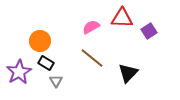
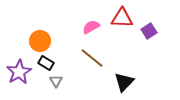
black triangle: moved 4 px left, 9 px down
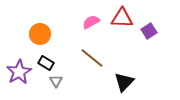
pink semicircle: moved 5 px up
orange circle: moved 7 px up
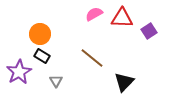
pink semicircle: moved 3 px right, 8 px up
black rectangle: moved 4 px left, 7 px up
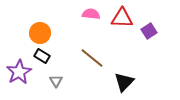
pink semicircle: moved 3 px left; rotated 36 degrees clockwise
orange circle: moved 1 px up
